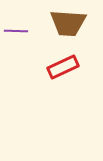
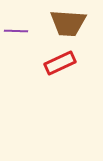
red rectangle: moved 3 px left, 4 px up
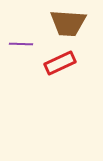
purple line: moved 5 px right, 13 px down
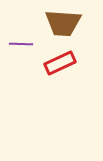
brown trapezoid: moved 5 px left
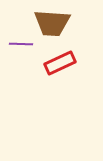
brown trapezoid: moved 11 px left
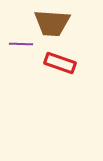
red rectangle: rotated 44 degrees clockwise
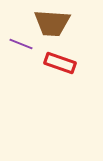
purple line: rotated 20 degrees clockwise
